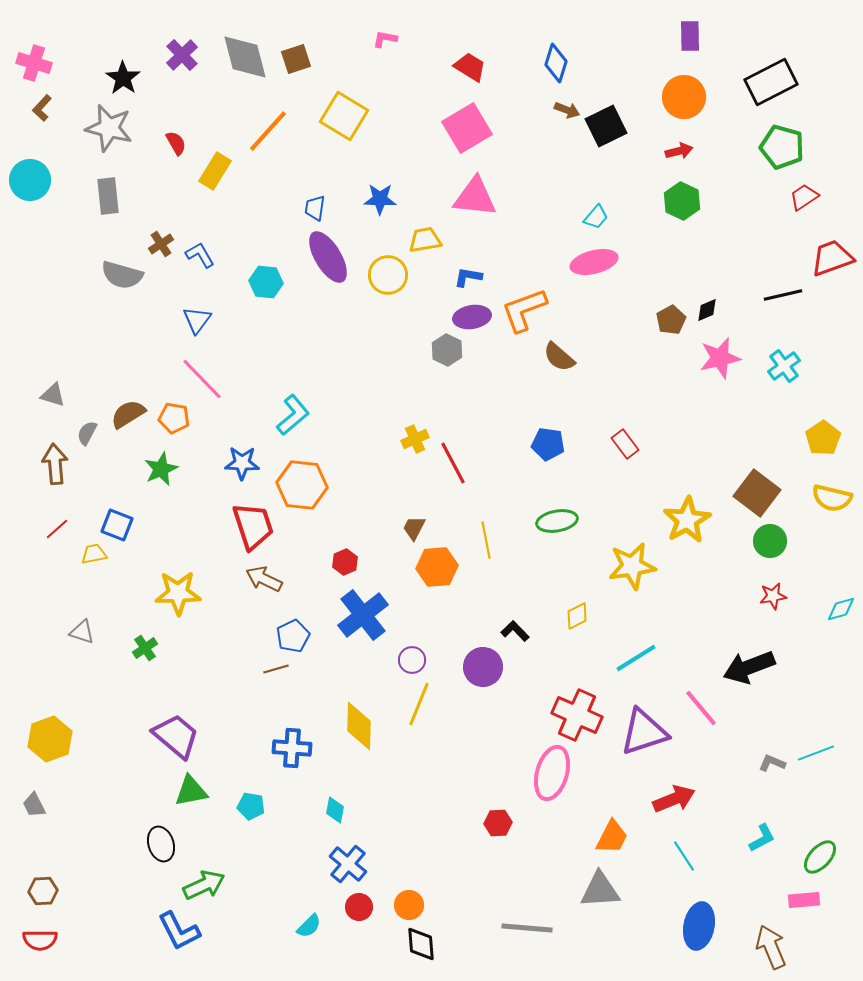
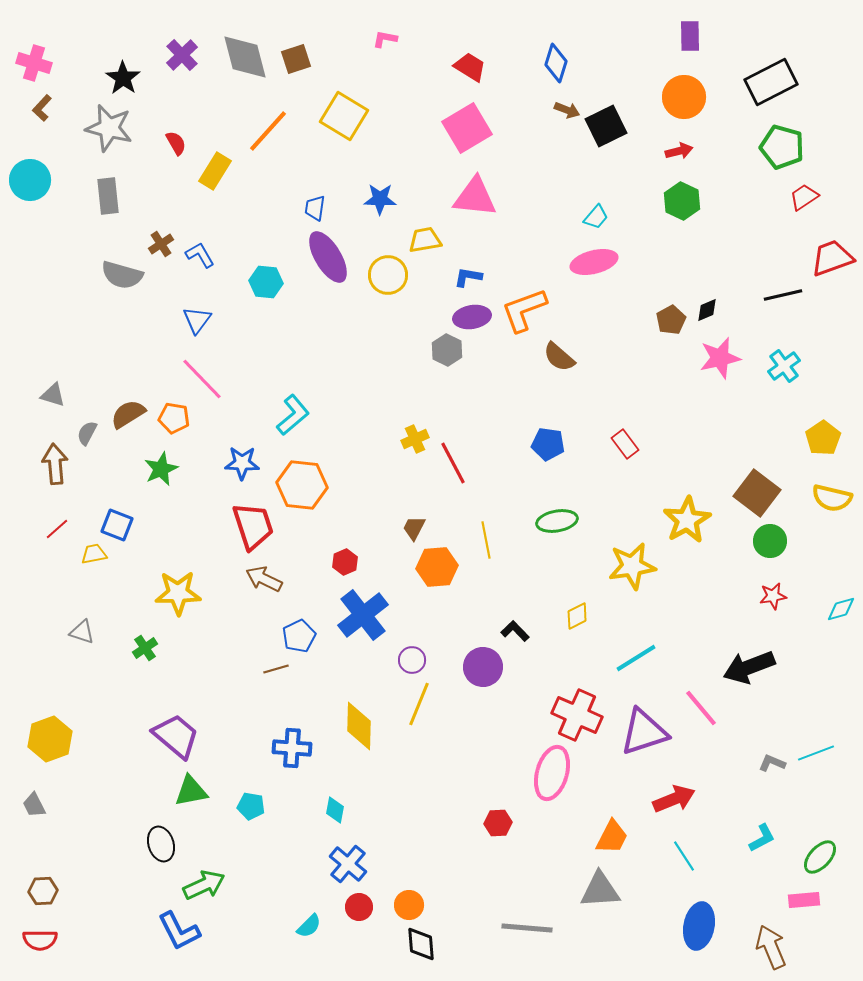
blue pentagon at (293, 636): moved 6 px right
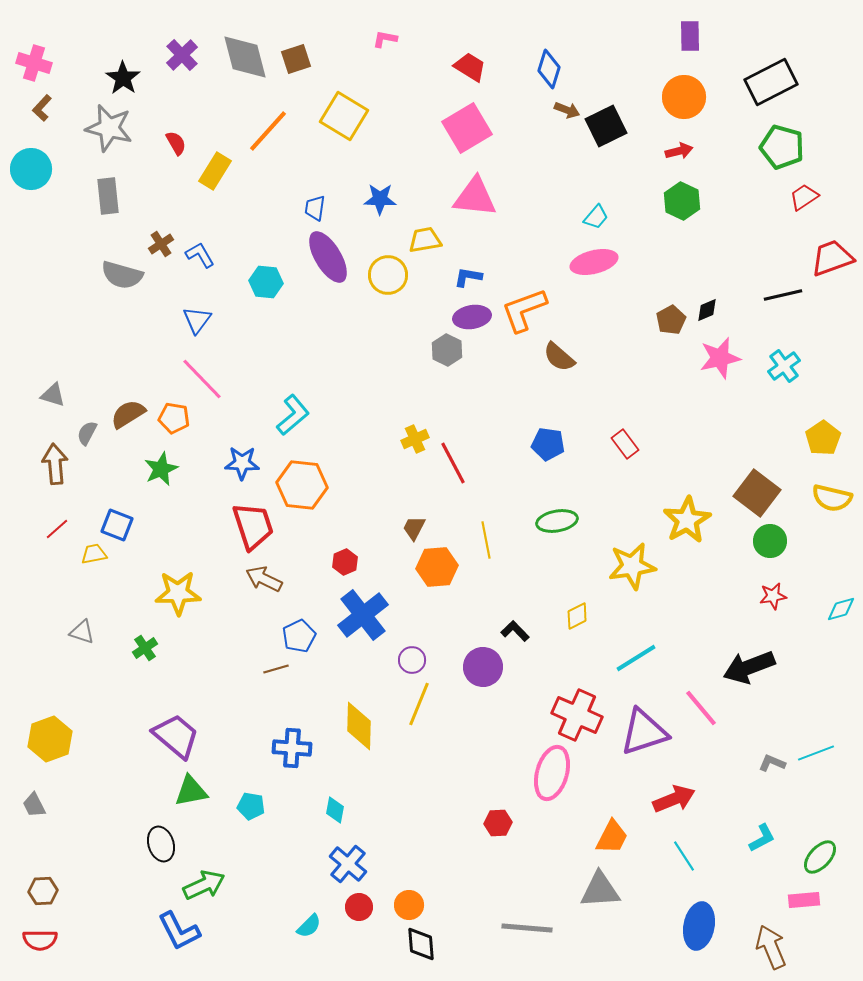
blue diamond at (556, 63): moved 7 px left, 6 px down
cyan circle at (30, 180): moved 1 px right, 11 px up
